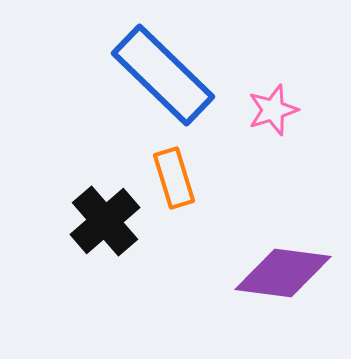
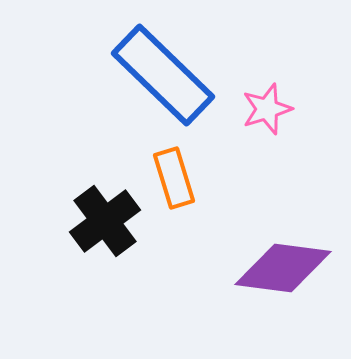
pink star: moved 6 px left, 1 px up
black cross: rotated 4 degrees clockwise
purple diamond: moved 5 px up
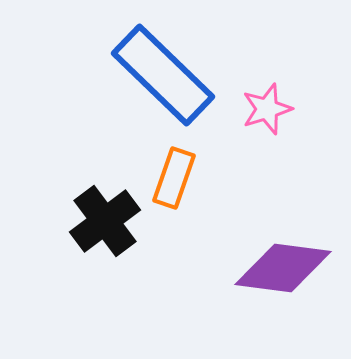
orange rectangle: rotated 36 degrees clockwise
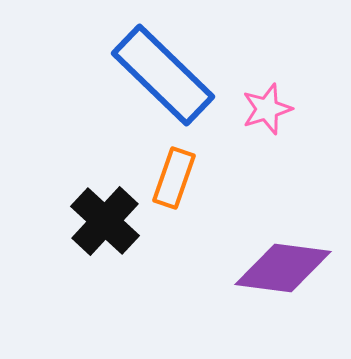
black cross: rotated 10 degrees counterclockwise
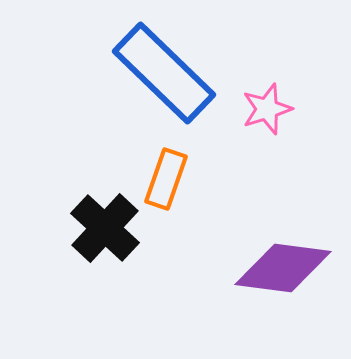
blue rectangle: moved 1 px right, 2 px up
orange rectangle: moved 8 px left, 1 px down
black cross: moved 7 px down
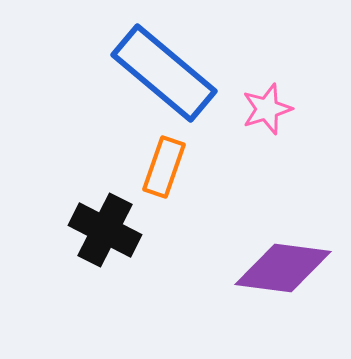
blue rectangle: rotated 4 degrees counterclockwise
orange rectangle: moved 2 px left, 12 px up
black cross: moved 2 px down; rotated 16 degrees counterclockwise
